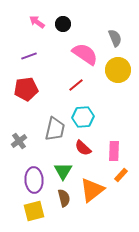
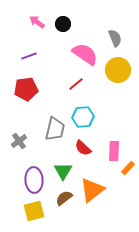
red line: moved 1 px up
orange rectangle: moved 7 px right, 7 px up
brown semicircle: rotated 114 degrees counterclockwise
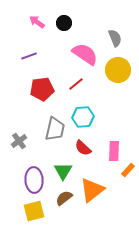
black circle: moved 1 px right, 1 px up
red pentagon: moved 16 px right
orange rectangle: moved 2 px down
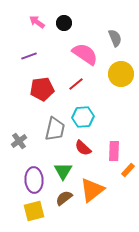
yellow circle: moved 3 px right, 4 px down
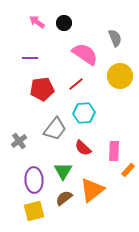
purple line: moved 1 px right, 2 px down; rotated 21 degrees clockwise
yellow circle: moved 1 px left, 2 px down
cyan hexagon: moved 1 px right, 4 px up
gray trapezoid: rotated 25 degrees clockwise
